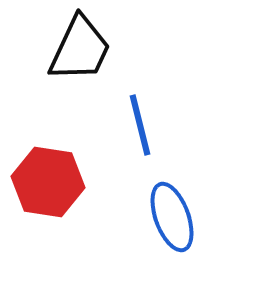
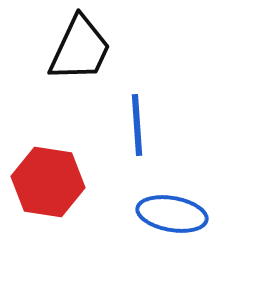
blue line: moved 3 px left; rotated 10 degrees clockwise
blue ellipse: moved 3 px up; rotated 60 degrees counterclockwise
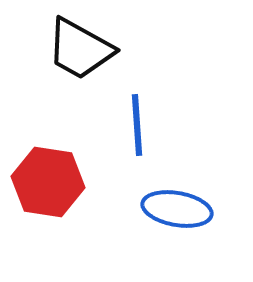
black trapezoid: rotated 94 degrees clockwise
blue ellipse: moved 5 px right, 5 px up
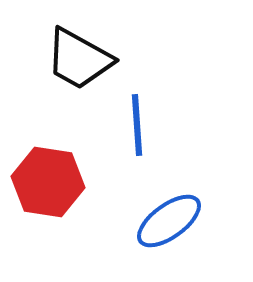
black trapezoid: moved 1 px left, 10 px down
blue ellipse: moved 8 px left, 12 px down; rotated 46 degrees counterclockwise
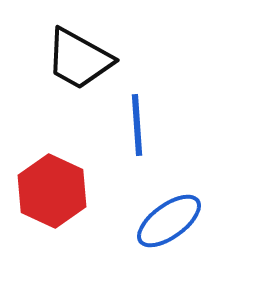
red hexagon: moved 4 px right, 9 px down; rotated 16 degrees clockwise
